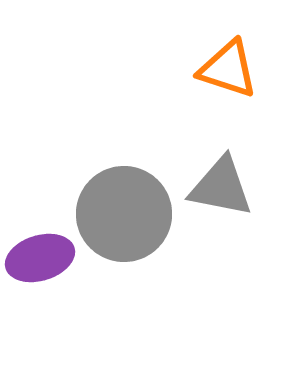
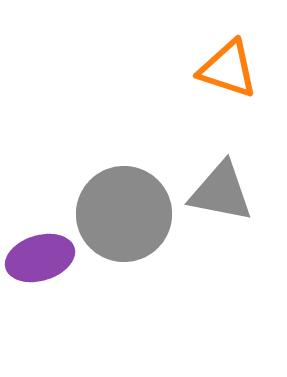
gray triangle: moved 5 px down
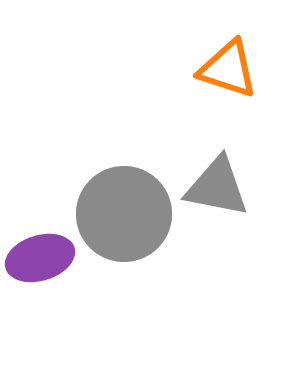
gray triangle: moved 4 px left, 5 px up
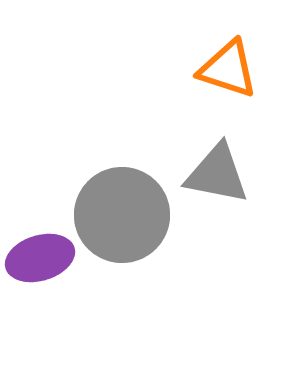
gray triangle: moved 13 px up
gray circle: moved 2 px left, 1 px down
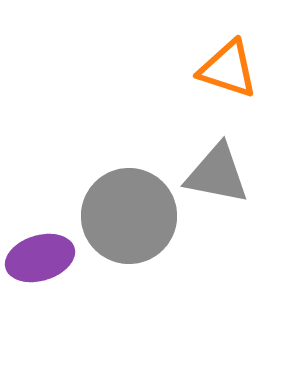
gray circle: moved 7 px right, 1 px down
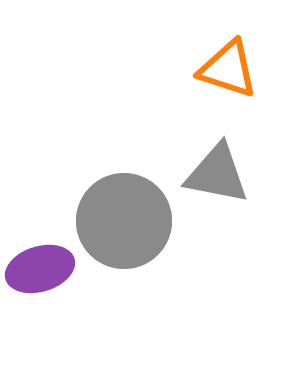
gray circle: moved 5 px left, 5 px down
purple ellipse: moved 11 px down
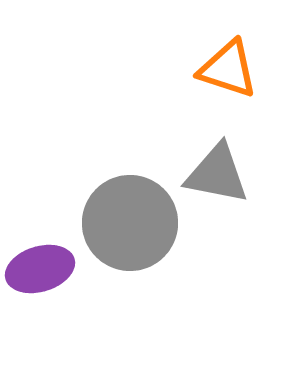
gray circle: moved 6 px right, 2 px down
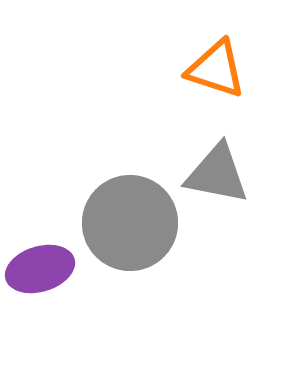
orange triangle: moved 12 px left
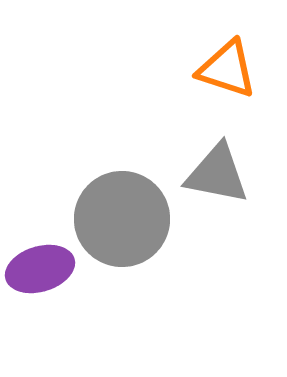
orange triangle: moved 11 px right
gray circle: moved 8 px left, 4 px up
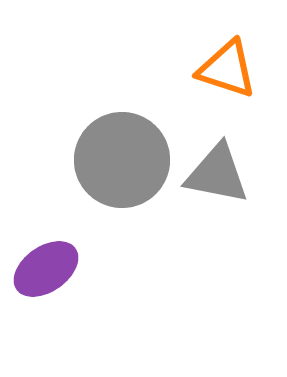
gray circle: moved 59 px up
purple ellipse: moved 6 px right; rotated 18 degrees counterclockwise
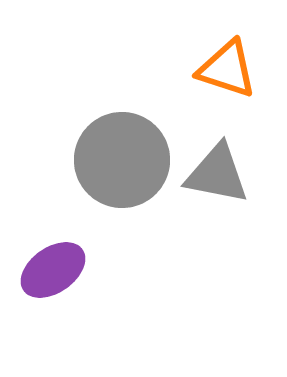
purple ellipse: moved 7 px right, 1 px down
